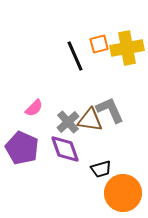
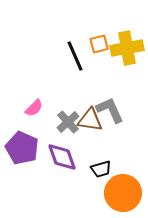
purple diamond: moved 3 px left, 8 px down
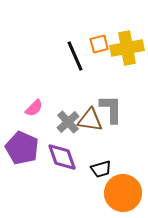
gray L-shape: moved 1 px right, 1 px up; rotated 24 degrees clockwise
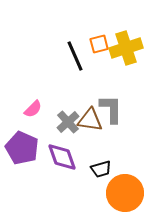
yellow cross: moved 1 px left; rotated 8 degrees counterclockwise
pink semicircle: moved 1 px left, 1 px down
orange circle: moved 2 px right
